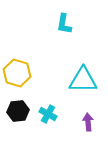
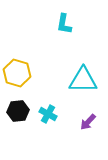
purple arrow: rotated 132 degrees counterclockwise
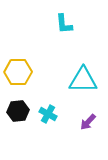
cyan L-shape: rotated 15 degrees counterclockwise
yellow hexagon: moved 1 px right, 1 px up; rotated 16 degrees counterclockwise
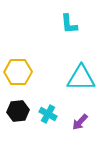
cyan L-shape: moved 5 px right
cyan triangle: moved 2 px left, 2 px up
purple arrow: moved 8 px left
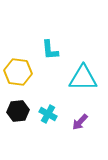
cyan L-shape: moved 19 px left, 26 px down
yellow hexagon: rotated 8 degrees clockwise
cyan triangle: moved 2 px right
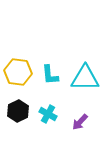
cyan L-shape: moved 25 px down
cyan triangle: moved 2 px right
black hexagon: rotated 20 degrees counterclockwise
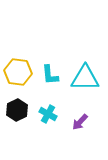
black hexagon: moved 1 px left, 1 px up
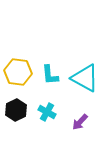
cyan triangle: rotated 28 degrees clockwise
black hexagon: moved 1 px left
cyan cross: moved 1 px left, 2 px up
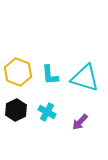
yellow hexagon: rotated 12 degrees clockwise
cyan triangle: rotated 12 degrees counterclockwise
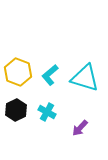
cyan L-shape: rotated 55 degrees clockwise
purple arrow: moved 6 px down
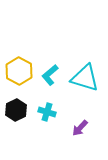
yellow hexagon: moved 1 px right, 1 px up; rotated 8 degrees clockwise
cyan cross: rotated 12 degrees counterclockwise
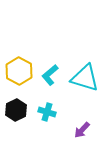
purple arrow: moved 2 px right, 2 px down
